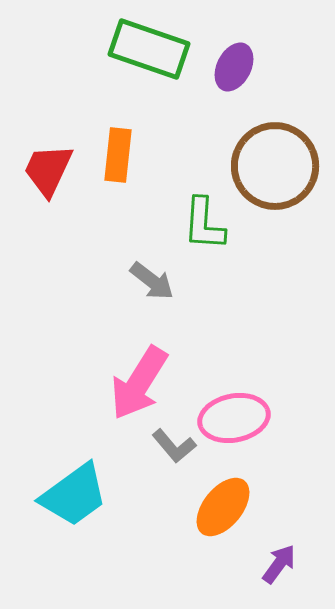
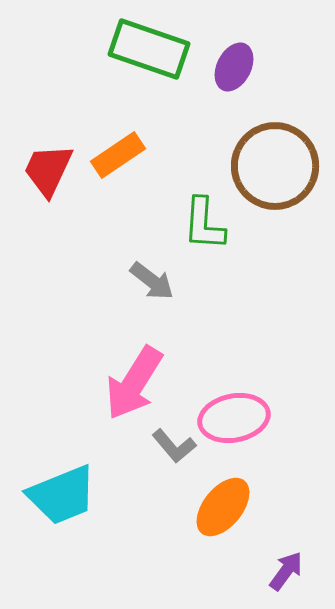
orange rectangle: rotated 50 degrees clockwise
pink arrow: moved 5 px left
cyan trapezoid: moved 12 px left; rotated 14 degrees clockwise
purple arrow: moved 7 px right, 7 px down
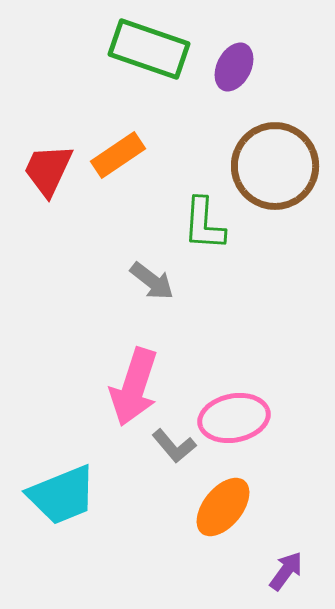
pink arrow: moved 4 px down; rotated 14 degrees counterclockwise
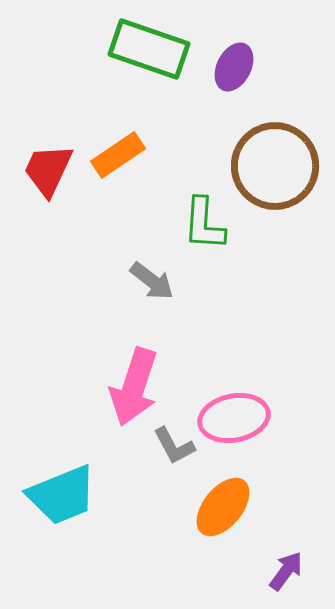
gray L-shape: rotated 12 degrees clockwise
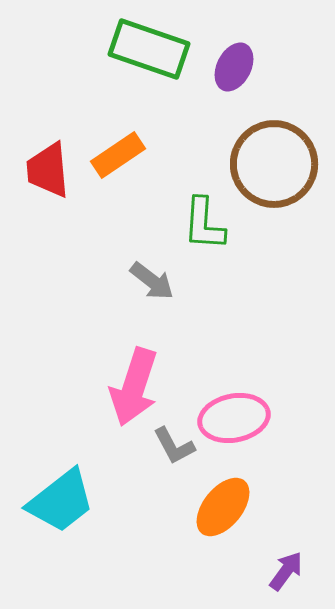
brown circle: moved 1 px left, 2 px up
red trapezoid: rotated 30 degrees counterclockwise
cyan trapezoid: moved 1 px left, 6 px down; rotated 16 degrees counterclockwise
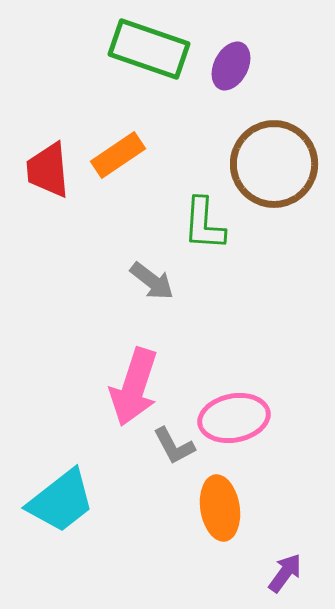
purple ellipse: moved 3 px left, 1 px up
orange ellipse: moved 3 px left, 1 px down; rotated 48 degrees counterclockwise
purple arrow: moved 1 px left, 2 px down
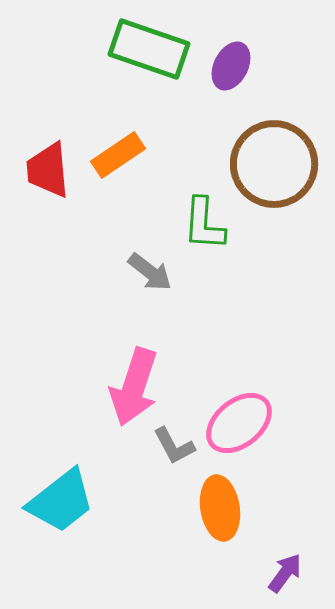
gray arrow: moved 2 px left, 9 px up
pink ellipse: moved 5 px right, 5 px down; rotated 28 degrees counterclockwise
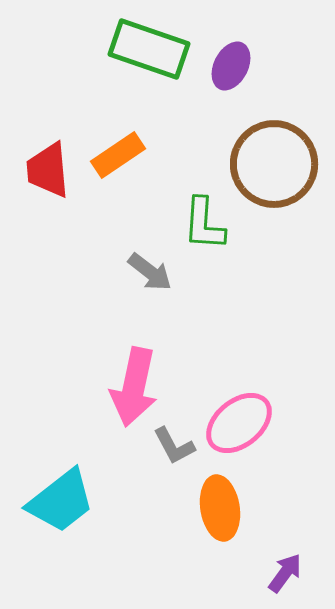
pink arrow: rotated 6 degrees counterclockwise
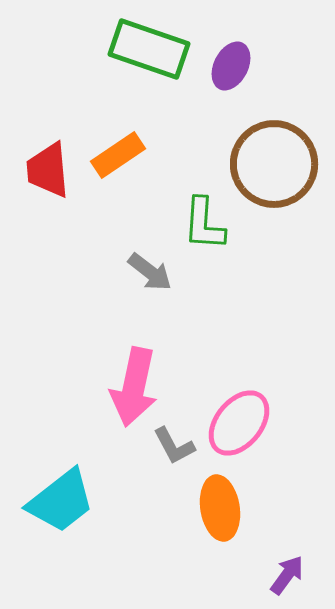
pink ellipse: rotated 12 degrees counterclockwise
purple arrow: moved 2 px right, 2 px down
